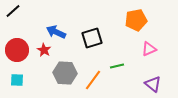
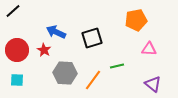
pink triangle: rotated 28 degrees clockwise
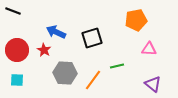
black line: rotated 63 degrees clockwise
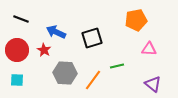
black line: moved 8 px right, 8 px down
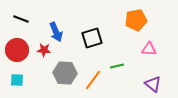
blue arrow: rotated 138 degrees counterclockwise
red star: rotated 24 degrees counterclockwise
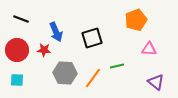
orange pentagon: rotated 10 degrees counterclockwise
orange line: moved 2 px up
purple triangle: moved 3 px right, 2 px up
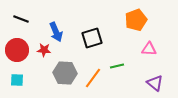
purple triangle: moved 1 px left, 1 px down
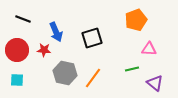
black line: moved 2 px right
green line: moved 15 px right, 3 px down
gray hexagon: rotated 10 degrees clockwise
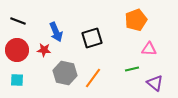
black line: moved 5 px left, 2 px down
